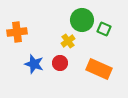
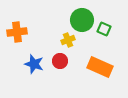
yellow cross: moved 1 px up; rotated 16 degrees clockwise
red circle: moved 2 px up
orange rectangle: moved 1 px right, 2 px up
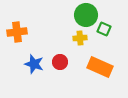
green circle: moved 4 px right, 5 px up
yellow cross: moved 12 px right, 2 px up; rotated 16 degrees clockwise
red circle: moved 1 px down
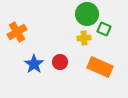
green circle: moved 1 px right, 1 px up
orange cross: rotated 24 degrees counterclockwise
yellow cross: moved 4 px right
blue star: rotated 18 degrees clockwise
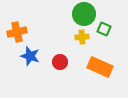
green circle: moved 3 px left
orange cross: rotated 18 degrees clockwise
yellow cross: moved 2 px left, 1 px up
blue star: moved 4 px left, 8 px up; rotated 18 degrees counterclockwise
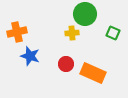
green circle: moved 1 px right
green square: moved 9 px right, 4 px down
yellow cross: moved 10 px left, 4 px up
red circle: moved 6 px right, 2 px down
orange rectangle: moved 7 px left, 6 px down
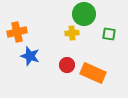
green circle: moved 1 px left
green square: moved 4 px left, 1 px down; rotated 16 degrees counterclockwise
red circle: moved 1 px right, 1 px down
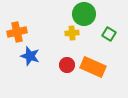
green square: rotated 24 degrees clockwise
orange rectangle: moved 6 px up
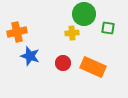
green square: moved 1 px left, 6 px up; rotated 24 degrees counterclockwise
red circle: moved 4 px left, 2 px up
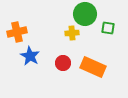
green circle: moved 1 px right
blue star: rotated 12 degrees clockwise
